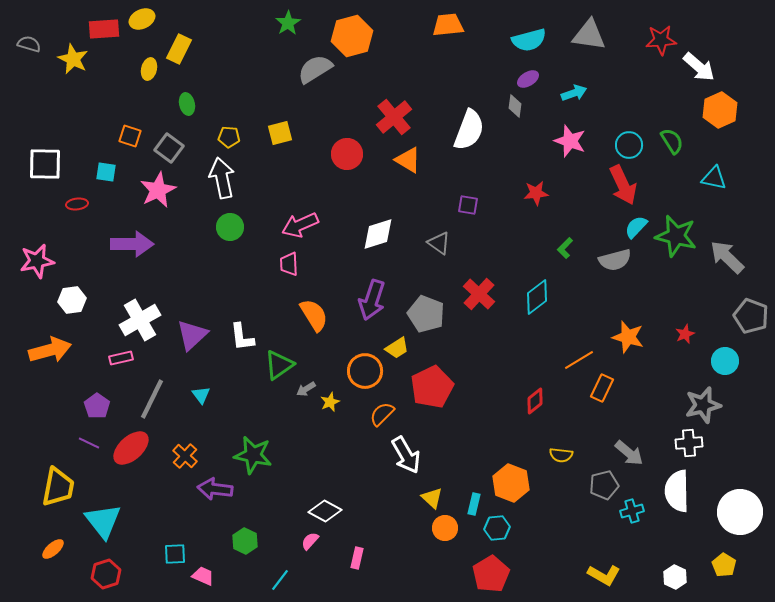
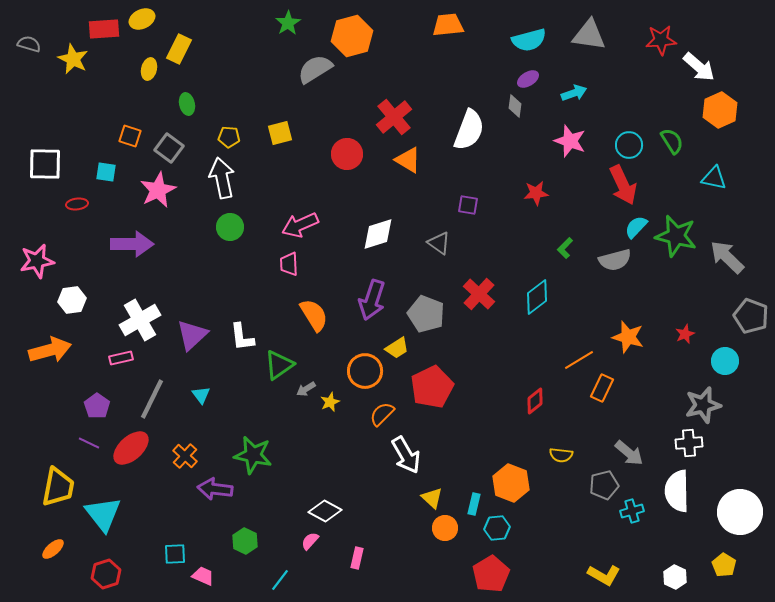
cyan triangle at (103, 521): moved 7 px up
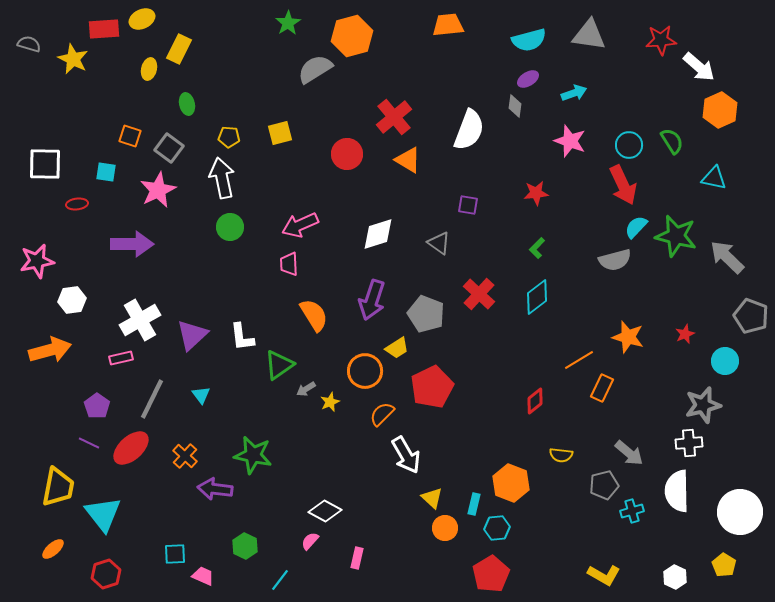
green L-shape at (565, 248): moved 28 px left
green hexagon at (245, 541): moved 5 px down
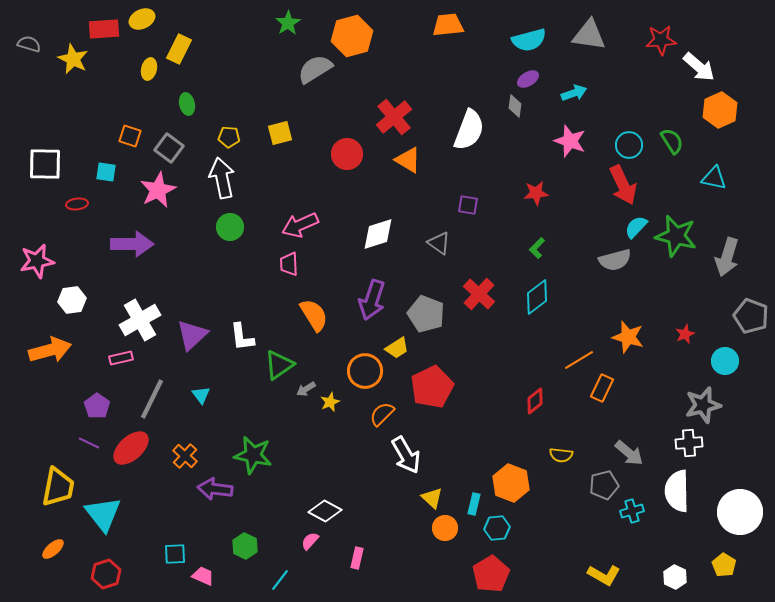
gray arrow at (727, 257): rotated 117 degrees counterclockwise
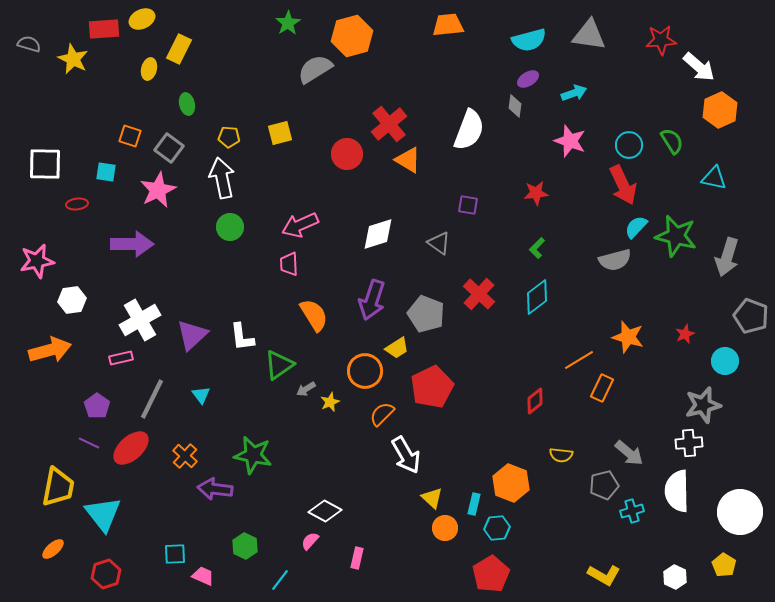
red cross at (394, 117): moved 5 px left, 7 px down
